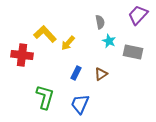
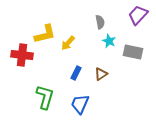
yellow L-shape: rotated 120 degrees clockwise
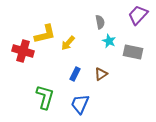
red cross: moved 1 px right, 4 px up; rotated 10 degrees clockwise
blue rectangle: moved 1 px left, 1 px down
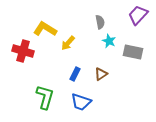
yellow L-shape: moved 5 px up; rotated 135 degrees counterclockwise
blue trapezoid: moved 1 px right, 2 px up; rotated 95 degrees counterclockwise
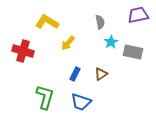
purple trapezoid: rotated 35 degrees clockwise
yellow L-shape: moved 2 px right, 7 px up
cyan star: moved 2 px right, 1 px down; rotated 16 degrees clockwise
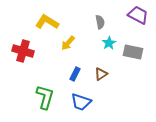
purple trapezoid: rotated 40 degrees clockwise
cyan star: moved 2 px left, 1 px down
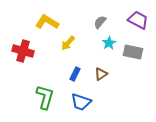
purple trapezoid: moved 5 px down
gray semicircle: rotated 128 degrees counterclockwise
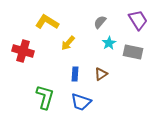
purple trapezoid: rotated 30 degrees clockwise
blue rectangle: rotated 24 degrees counterclockwise
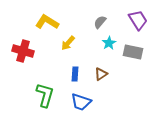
green L-shape: moved 2 px up
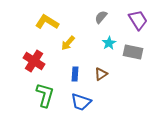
gray semicircle: moved 1 px right, 5 px up
red cross: moved 11 px right, 10 px down; rotated 15 degrees clockwise
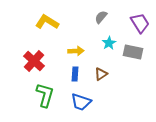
purple trapezoid: moved 2 px right, 3 px down
yellow arrow: moved 8 px right, 8 px down; rotated 133 degrees counterclockwise
red cross: rotated 10 degrees clockwise
